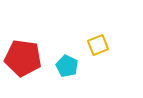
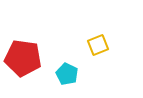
cyan pentagon: moved 8 px down
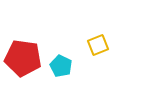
cyan pentagon: moved 6 px left, 8 px up
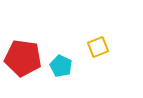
yellow square: moved 2 px down
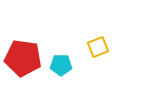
cyan pentagon: moved 1 px up; rotated 25 degrees counterclockwise
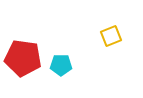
yellow square: moved 13 px right, 11 px up
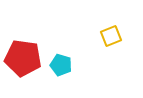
cyan pentagon: rotated 15 degrees clockwise
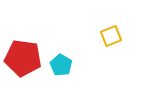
cyan pentagon: rotated 15 degrees clockwise
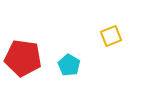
cyan pentagon: moved 8 px right
